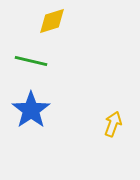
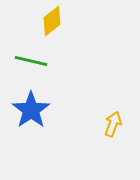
yellow diamond: rotated 20 degrees counterclockwise
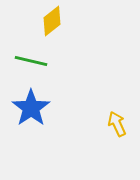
blue star: moved 2 px up
yellow arrow: moved 4 px right; rotated 45 degrees counterclockwise
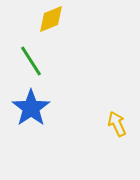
yellow diamond: moved 1 px left, 2 px up; rotated 16 degrees clockwise
green line: rotated 44 degrees clockwise
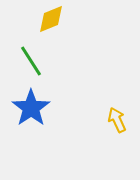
yellow arrow: moved 4 px up
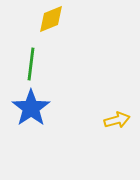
green line: moved 3 px down; rotated 40 degrees clockwise
yellow arrow: rotated 100 degrees clockwise
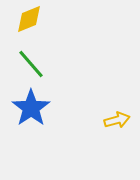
yellow diamond: moved 22 px left
green line: rotated 48 degrees counterclockwise
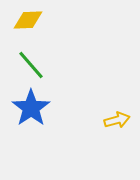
yellow diamond: moved 1 px left, 1 px down; rotated 20 degrees clockwise
green line: moved 1 px down
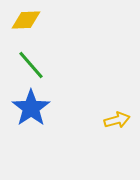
yellow diamond: moved 2 px left
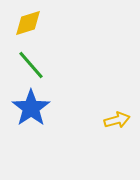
yellow diamond: moved 2 px right, 3 px down; rotated 16 degrees counterclockwise
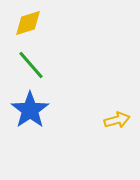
blue star: moved 1 px left, 2 px down
